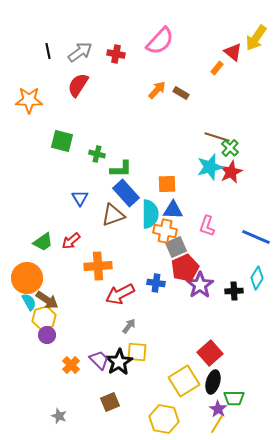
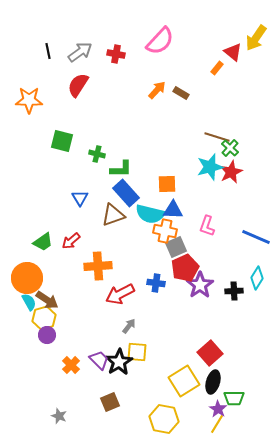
cyan semicircle at (150, 214): rotated 104 degrees clockwise
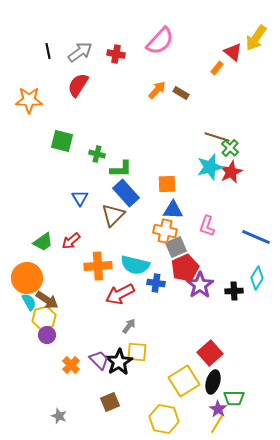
cyan semicircle at (150, 214): moved 15 px left, 51 px down
brown triangle at (113, 215): rotated 25 degrees counterclockwise
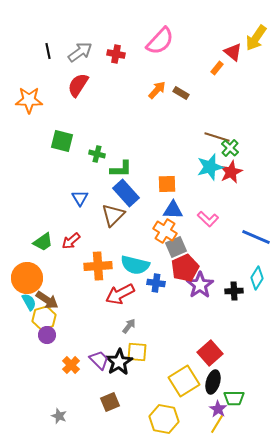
pink L-shape at (207, 226): moved 1 px right, 7 px up; rotated 65 degrees counterclockwise
orange cross at (165, 231): rotated 20 degrees clockwise
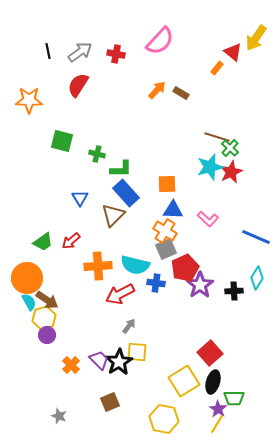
gray square at (176, 247): moved 10 px left, 2 px down
